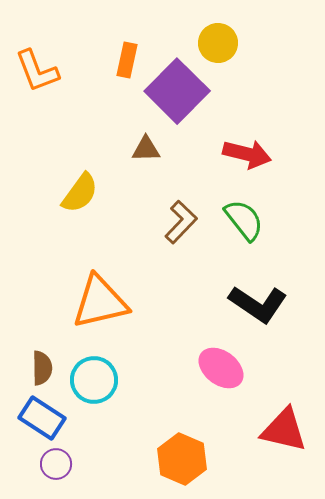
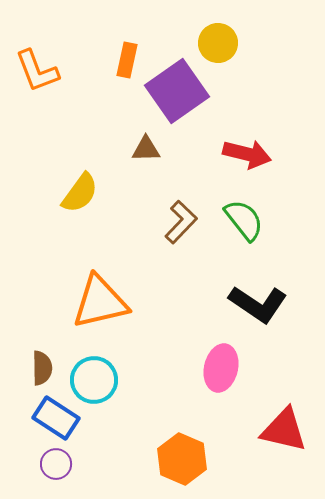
purple square: rotated 10 degrees clockwise
pink ellipse: rotated 66 degrees clockwise
blue rectangle: moved 14 px right
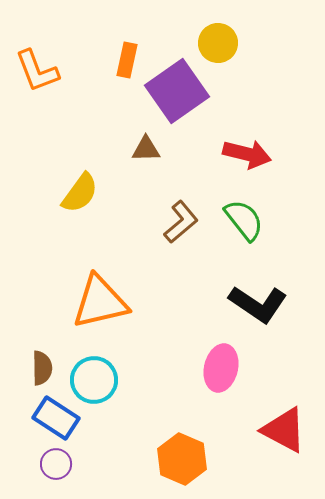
brown L-shape: rotated 6 degrees clockwise
red triangle: rotated 15 degrees clockwise
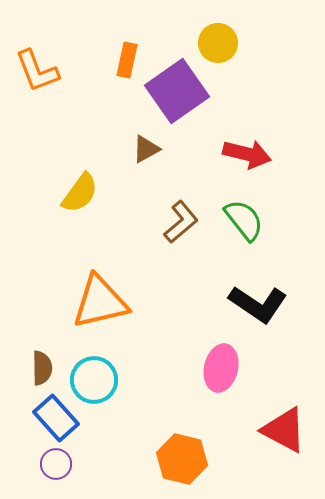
brown triangle: rotated 28 degrees counterclockwise
blue rectangle: rotated 15 degrees clockwise
orange hexagon: rotated 9 degrees counterclockwise
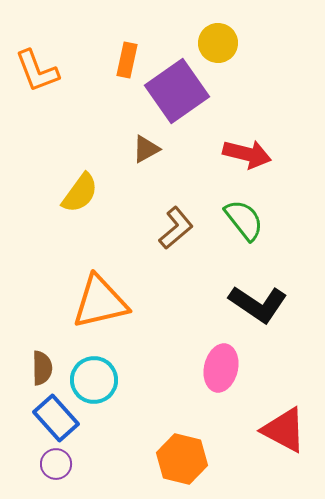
brown L-shape: moved 5 px left, 6 px down
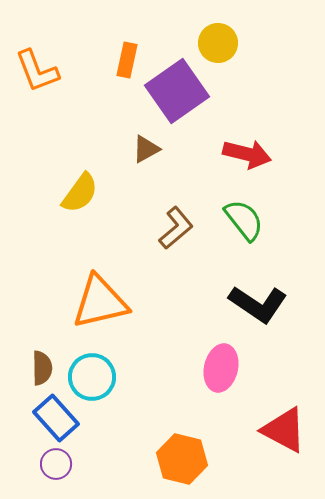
cyan circle: moved 2 px left, 3 px up
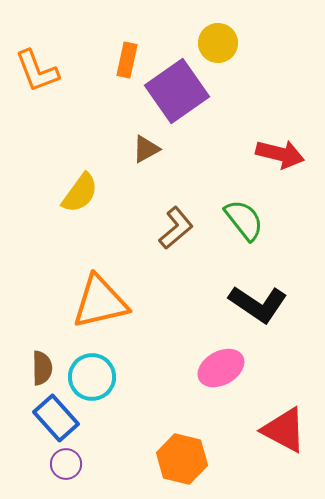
red arrow: moved 33 px right
pink ellipse: rotated 48 degrees clockwise
purple circle: moved 10 px right
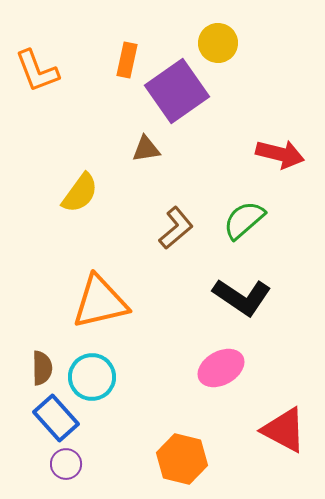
brown triangle: rotated 20 degrees clockwise
green semicircle: rotated 93 degrees counterclockwise
black L-shape: moved 16 px left, 7 px up
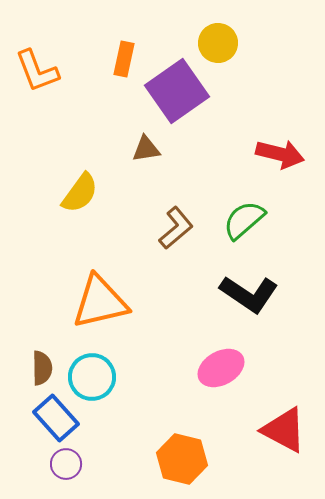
orange rectangle: moved 3 px left, 1 px up
black L-shape: moved 7 px right, 3 px up
